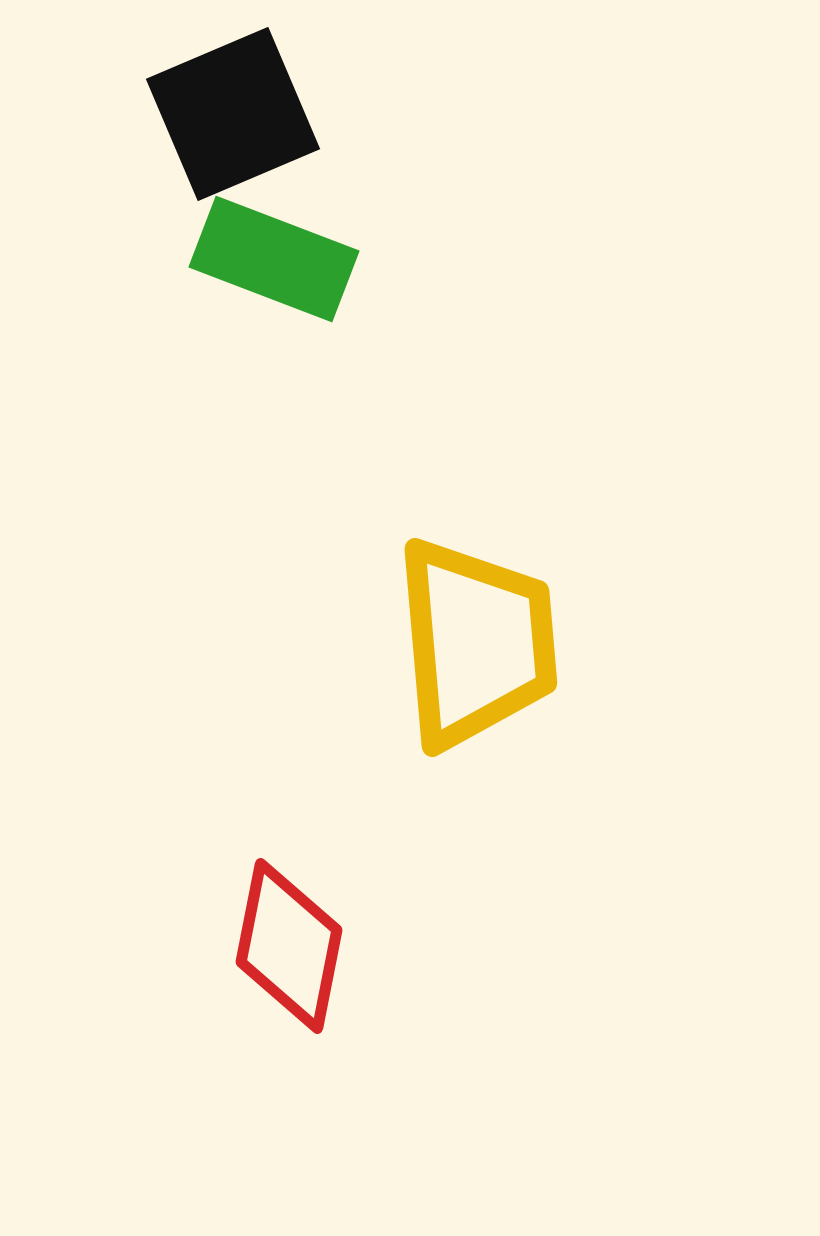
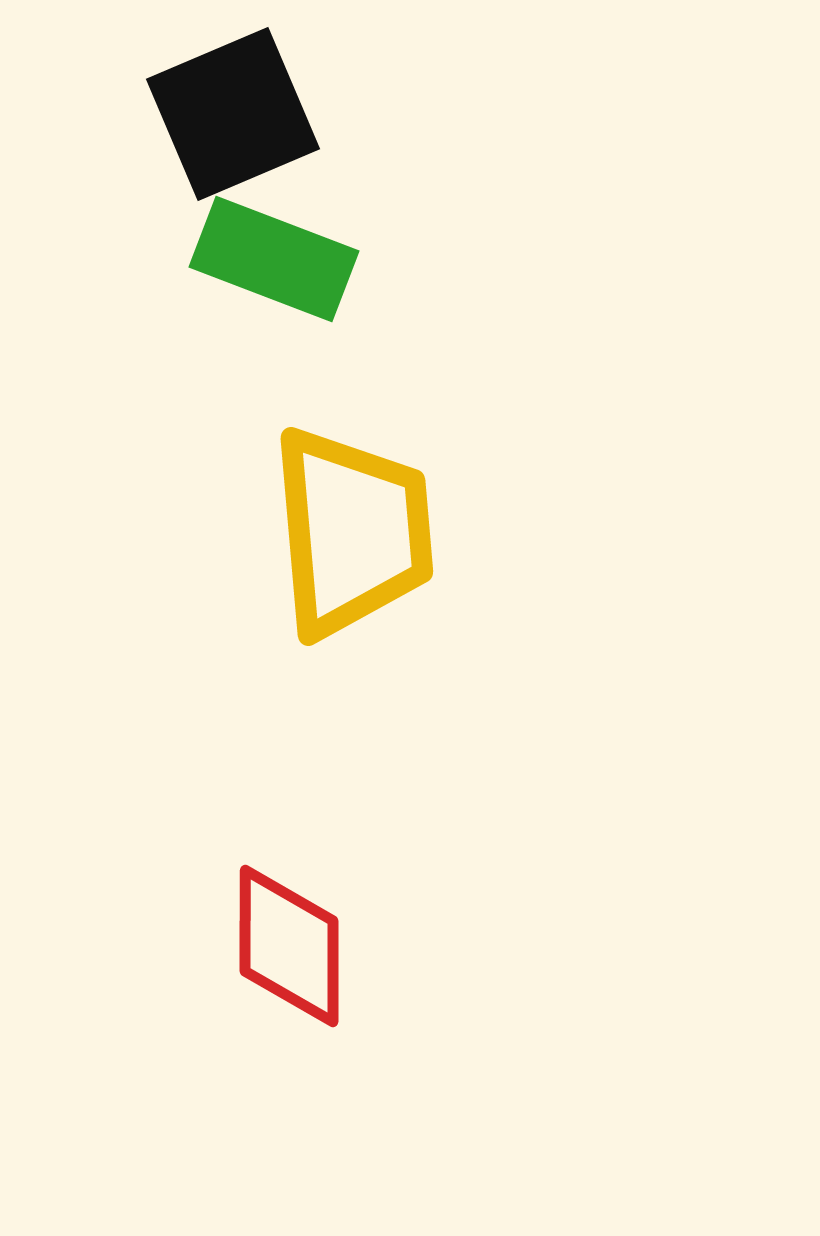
yellow trapezoid: moved 124 px left, 111 px up
red diamond: rotated 11 degrees counterclockwise
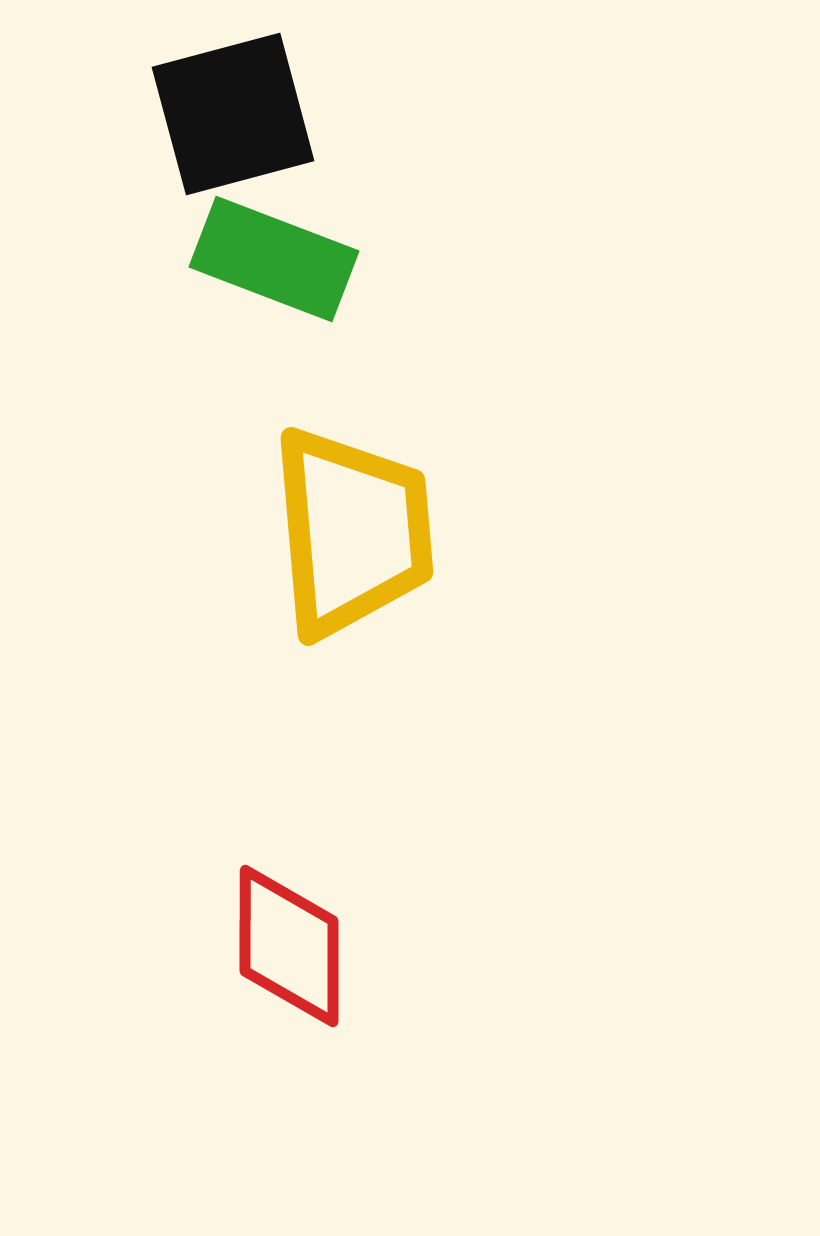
black square: rotated 8 degrees clockwise
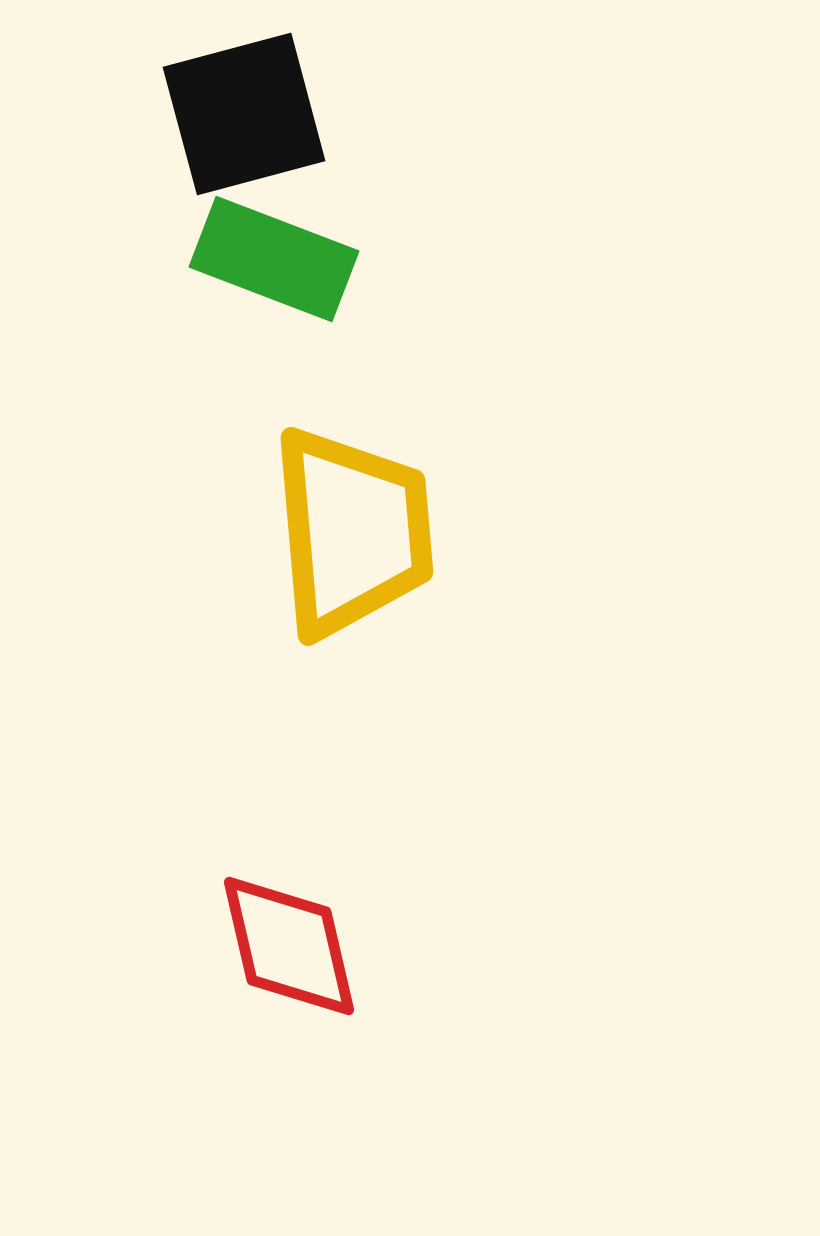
black square: moved 11 px right
red diamond: rotated 13 degrees counterclockwise
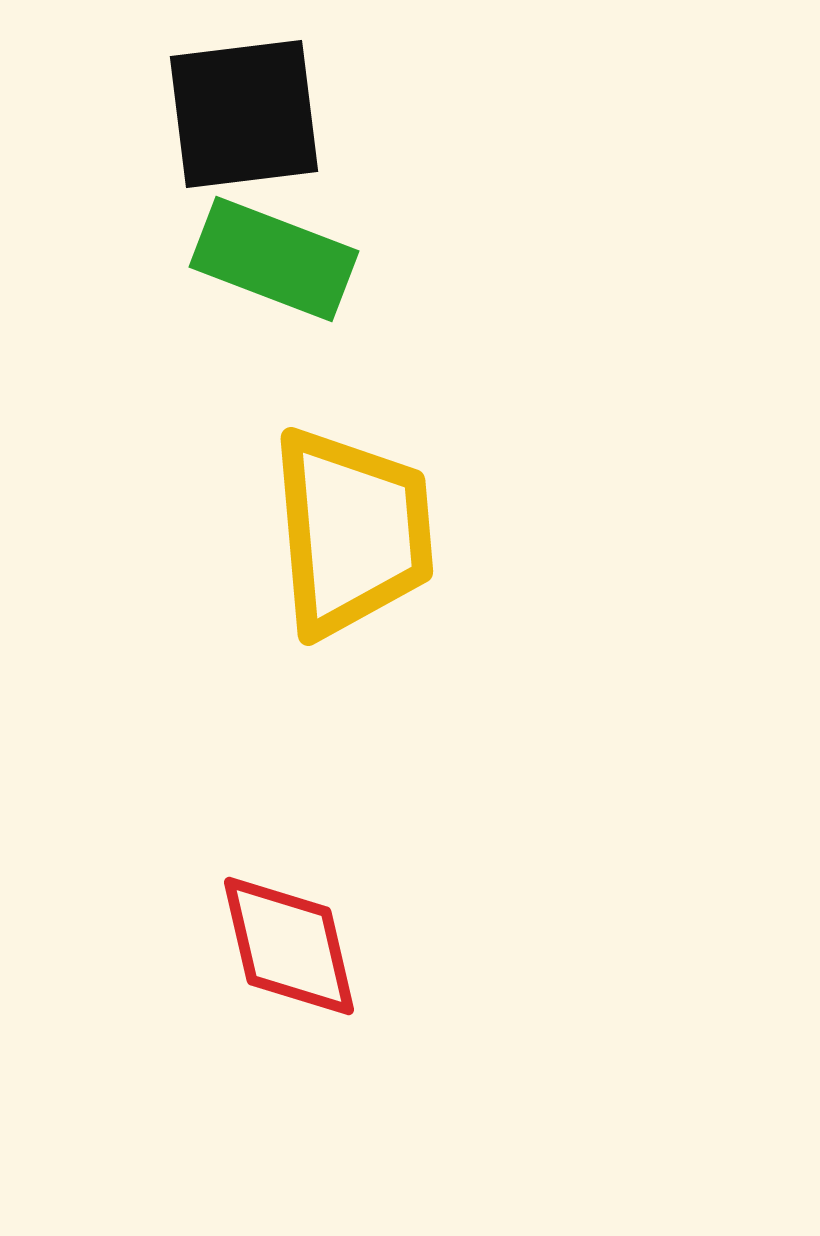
black square: rotated 8 degrees clockwise
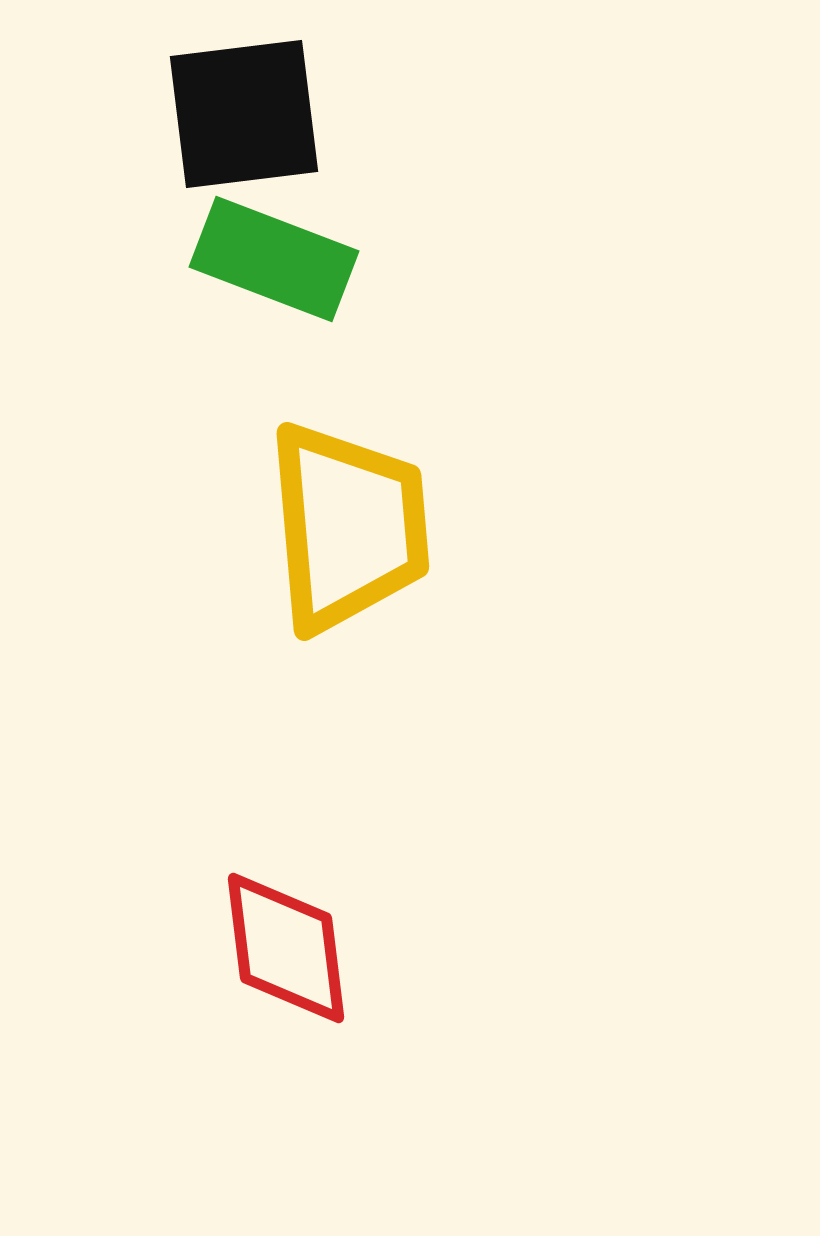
yellow trapezoid: moved 4 px left, 5 px up
red diamond: moved 3 px left, 2 px down; rotated 6 degrees clockwise
